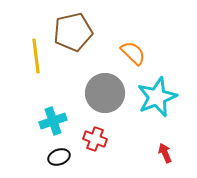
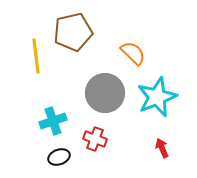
red arrow: moved 3 px left, 5 px up
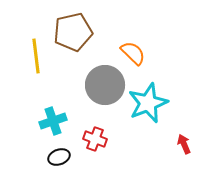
gray circle: moved 8 px up
cyan star: moved 9 px left, 6 px down
red arrow: moved 22 px right, 4 px up
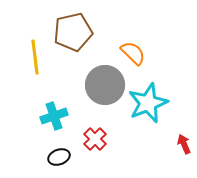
yellow line: moved 1 px left, 1 px down
cyan cross: moved 1 px right, 5 px up
red cross: rotated 25 degrees clockwise
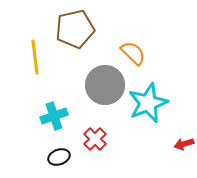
brown pentagon: moved 2 px right, 3 px up
red arrow: rotated 84 degrees counterclockwise
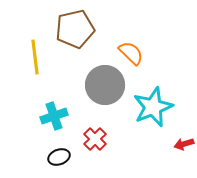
orange semicircle: moved 2 px left
cyan star: moved 5 px right, 4 px down
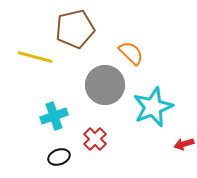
yellow line: rotated 68 degrees counterclockwise
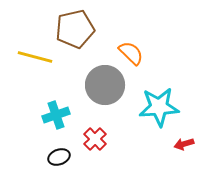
cyan star: moved 6 px right; rotated 18 degrees clockwise
cyan cross: moved 2 px right, 1 px up
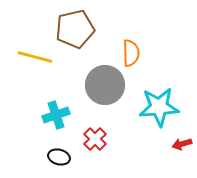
orange semicircle: rotated 44 degrees clockwise
red arrow: moved 2 px left
black ellipse: rotated 35 degrees clockwise
